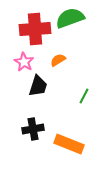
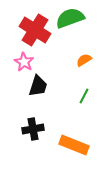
red cross: moved 1 px down; rotated 36 degrees clockwise
orange semicircle: moved 26 px right
orange rectangle: moved 5 px right, 1 px down
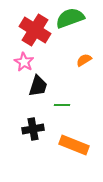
green line: moved 22 px left, 9 px down; rotated 63 degrees clockwise
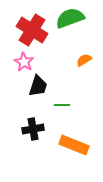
red cross: moved 3 px left
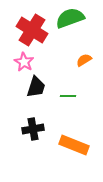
black trapezoid: moved 2 px left, 1 px down
green line: moved 6 px right, 9 px up
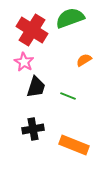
green line: rotated 21 degrees clockwise
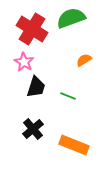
green semicircle: moved 1 px right
red cross: moved 1 px up
black cross: rotated 30 degrees counterclockwise
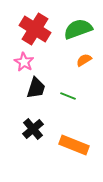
green semicircle: moved 7 px right, 11 px down
red cross: moved 3 px right
black trapezoid: moved 1 px down
